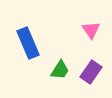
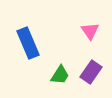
pink triangle: moved 1 px left, 1 px down
green trapezoid: moved 5 px down
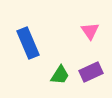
purple rectangle: rotated 30 degrees clockwise
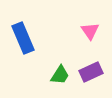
blue rectangle: moved 5 px left, 5 px up
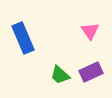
green trapezoid: rotated 100 degrees clockwise
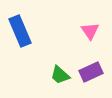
blue rectangle: moved 3 px left, 7 px up
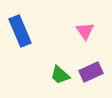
pink triangle: moved 5 px left
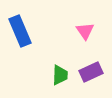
green trapezoid: rotated 130 degrees counterclockwise
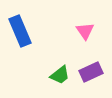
green trapezoid: rotated 50 degrees clockwise
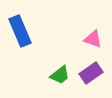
pink triangle: moved 8 px right, 8 px down; rotated 36 degrees counterclockwise
purple rectangle: moved 1 px down; rotated 10 degrees counterclockwise
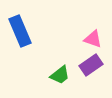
purple rectangle: moved 8 px up
